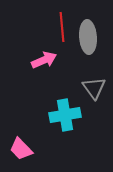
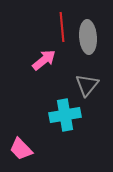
pink arrow: rotated 15 degrees counterclockwise
gray triangle: moved 7 px left, 3 px up; rotated 15 degrees clockwise
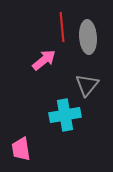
pink trapezoid: rotated 35 degrees clockwise
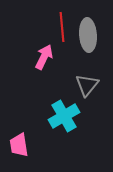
gray ellipse: moved 2 px up
pink arrow: moved 3 px up; rotated 25 degrees counterclockwise
cyan cross: moved 1 px left, 1 px down; rotated 20 degrees counterclockwise
pink trapezoid: moved 2 px left, 4 px up
